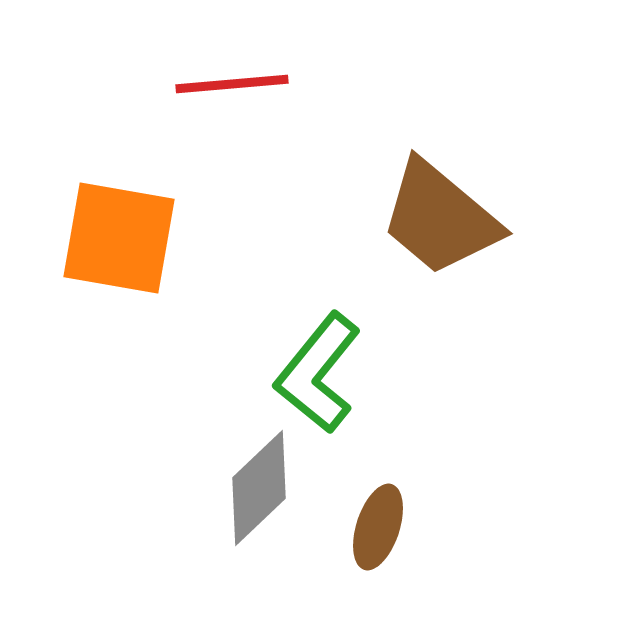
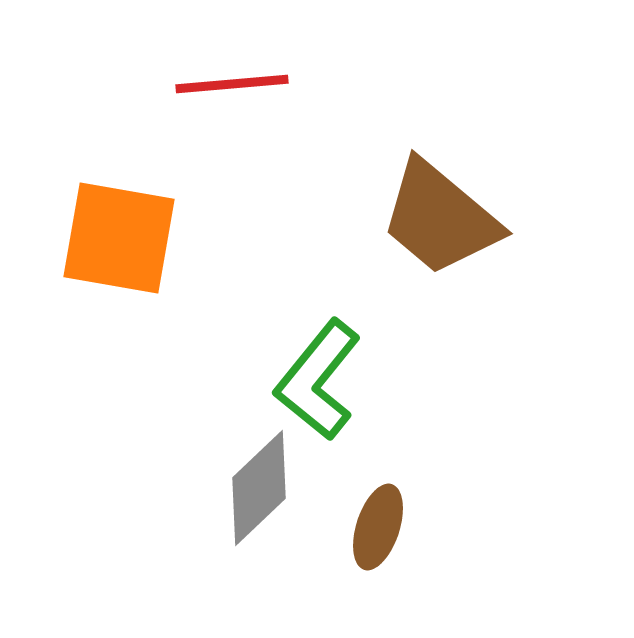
green L-shape: moved 7 px down
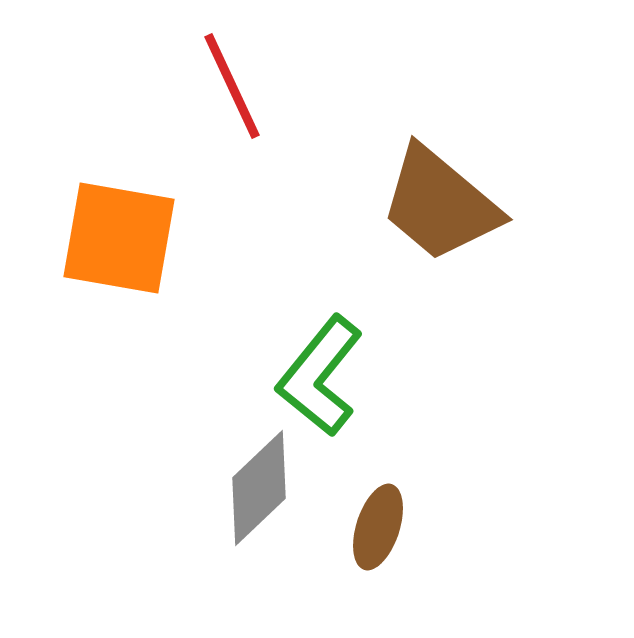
red line: moved 2 px down; rotated 70 degrees clockwise
brown trapezoid: moved 14 px up
green L-shape: moved 2 px right, 4 px up
